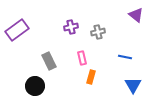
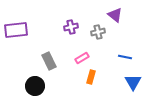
purple triangle: moved 21 px left
purple rectangle: moved 1 px left; rotated 30 degrees clockwise
pink rectangle: rotated 72 degrees clockwise
blue triangle: moved 3 px up
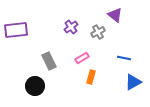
purple cross: rotated 24 degrees counterclockwise
gray cross: rotated 16 degrees counterclockwise
blue line: moved 1 px left, 1 px down
blue triangle: rotated 30 degrees clockwise
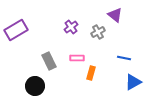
purple rectangle: rotated 25 degrees counterclockwise
pink rectangle: moved 5 px left; rotated 32 degrees clockwise
orange rectangle: moved 4 px up
